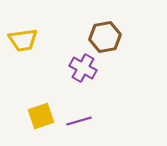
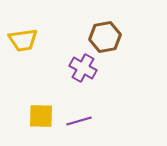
yellow square: rotated 20 degrees clockwise
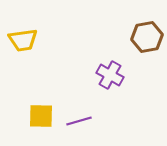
brown hexagon: moved 42 px right
purple cross: moved 27 px right, 7 px down
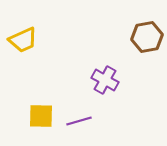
yellow trapezoid: rotated 16 degrees counterclockwise
purple cross: moved 5 px left, 5 px down
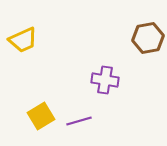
brown hexagon: moved 1 px right, 1 px down
purple cross: rotated 20 degrees counterclockwise
yellow square: rotated 32 degrees counterclockwise
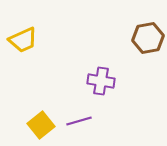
purple cross: moved 4 px left, 1 px down
yellow square: moved 9 px down; rotated 8 degrees counterclockwise
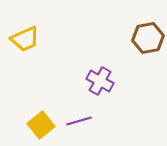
yellow trapezoid: moved 2 px right, 1 px up
purple cross: moved 1 px left; rotated 20 degrees clockwise
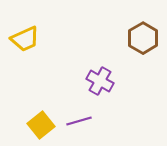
brown hexagon: moved 5 px left; rotated 20 degrees counterclockwise
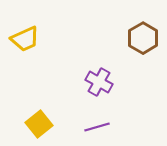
purple cross: moved 1 px left, 1 px down
purple line: moved 18 px right, 6 px down
yellow square: moved 2 px left, 1 px up
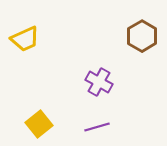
brown hexagon: moved 1 px left, 2 px up
